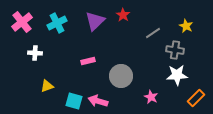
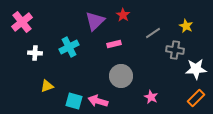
cyan cross: moved 12 px right, 24 px down
pink rectangle: moved 26 px right, 17 px up
white star: moved 19 px right, 6 px up
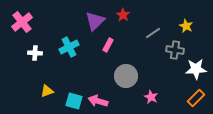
pink rectangle: moved 6 px left, 1 px down; rotated 48 degrees counterclockwise
gray circle: moved 5 px right
yellow triangle: moved 5 px down
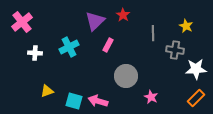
gray line: rotated 56 degrees counterclockwise
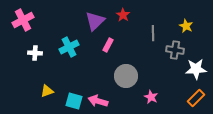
pink cross: moved 1 px right, 2 px up; rotated 10 degrees clockwise
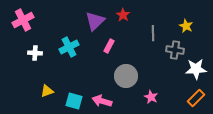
pink rectangle: moved 1 px right, 1 px down
pink arrow: moved 4 px right
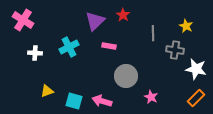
pink cross: rotated 30 degrees counterclockwise
pink rectangle: rotated 72 degrees clockwise
white star: rotated 15 degrees clockwise
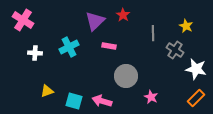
gray cross: rotated 24 degrees clockwise
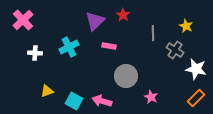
pink cross: rotated 15 degrees clockwise
cyan square: rotated 12 degrees clockwise
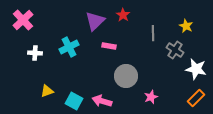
pink star: rotated 24 degrees clockwise
